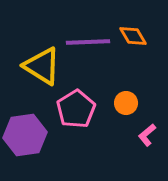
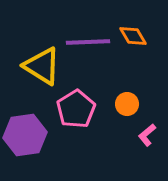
orange circle: moved 1 px right, 1 px down
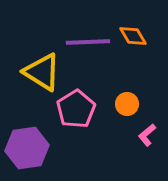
yellow triangle: moved 6 px down
purple hexagon: moved 2 px right, 13 px down
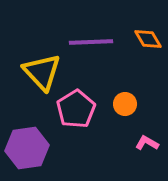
orange diamond: moved 15 px right, 3 px down
purple line: moved 3 px right
yellow triangle: rotated 15 degrees clockwise
orange circle: moved 2 px left
pink L-shape: moved 8 px down; rotated 70 degrees clockwise
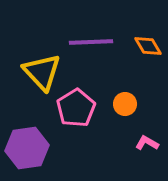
orange diamond: moved 7 px down
pink pentagon: moved 1 px up
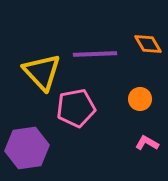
purple line: moved 4 px right, 12 px down
orange diamond: moved 2 px up
orange circle: moved 15 px right, 5 px up
pink pentagon: rotated 21 degrees clockwise
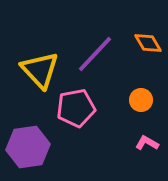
orange diamond: moved 1 px up
purple line: rotated 45 degrees counterclockwise
yellow triangle: moved 2 px left, 2 px up
orange circle: moved 1 px right, 1 px down
purple hexagon: moved 1 px right, 1 px up
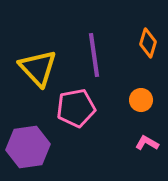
orange diamond: rotated 48 degrees clockwise
purple line: moved 1 px left, 1 px down; rotated 51 degrees counterclockwise
yellow triangle: moved 2 px left, 2 px up
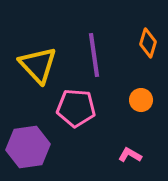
yellow triangle: moved 3 px up
pink pentagon: rotated 15 degrees clockwise
pink L-shape: moved 17 px left, 12 px down
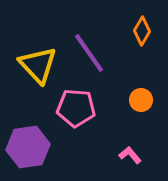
orange diamond: moved 6 px left, 12 px up; rotated 12 degrees clockwise
purple line: moved 5 px left, 2 px up; rotated 27 degrees counterclockwise
pink L-shape: rotated 20 degrees clockwise
